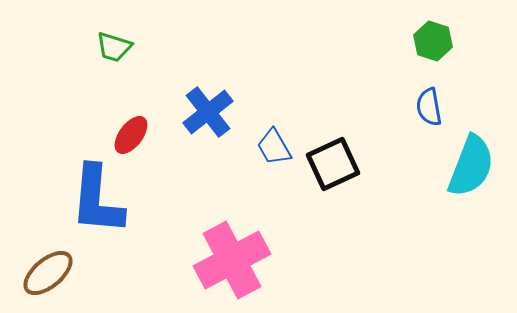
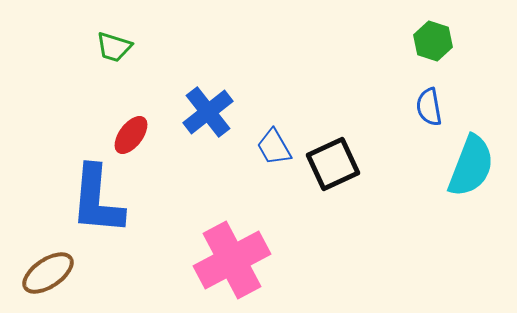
brown ellipse: rotated 6 degrees clockwise
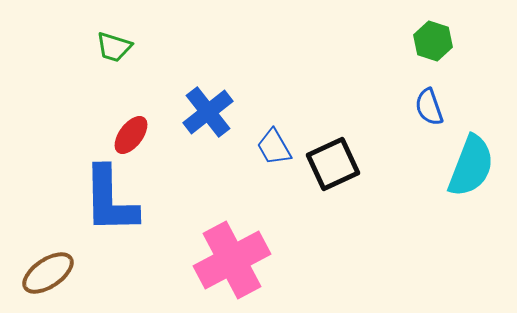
blue semicircle: rotated 9 degrees counterclockwise
blue L-shape: moved 13 px right; rotated 6 degrees counterclockwise
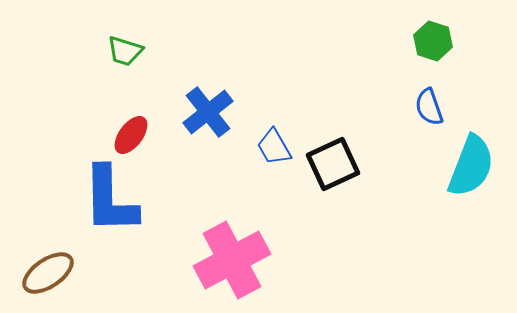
green trapezoid: moved 11 px right, 4 px down
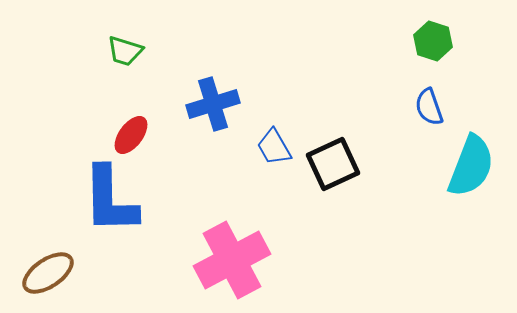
blue cross: moved 5 px right, 8 px up; rotated 21 degrees clockwise
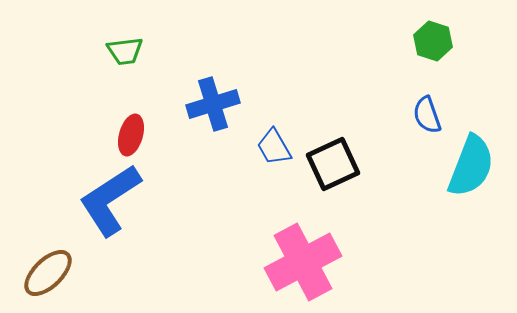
green trapezoid: rotated 24 degrees counterclockwise
blue semicircle: moved 2 px left, 8 px down
red ellipse: rotated 21 degrees counterclockwise
blue L-shape: rotated 58 degrees clockwise
pink cross: moved 71 px right, 2 px down
brown ellipse: rotated 10 degrees counterclockwise
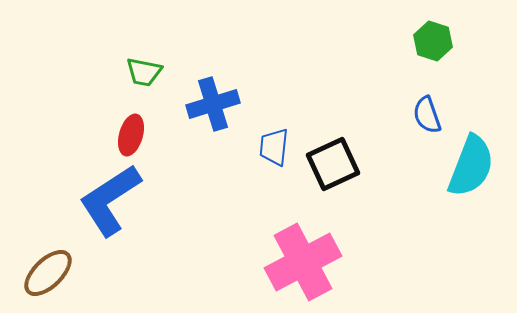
green trapezoid: moved 19 px right, 21 px down; rotated 18 degrees clockwise
blue trapezoid: rotated 36 degrees clockwise
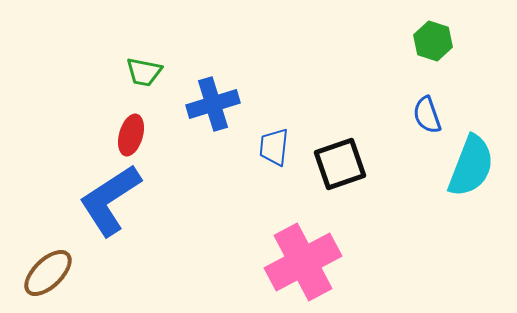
black square: moved 7 px right; rotated 6 degrees clockwise
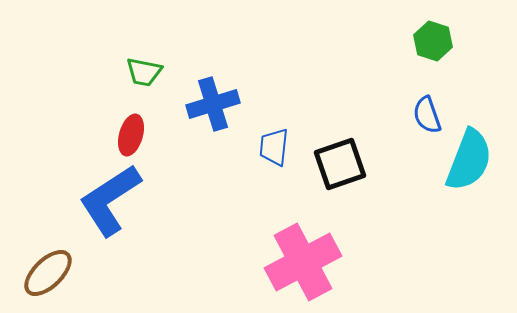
cyan semicircle: moved 2 px left, 6 px up
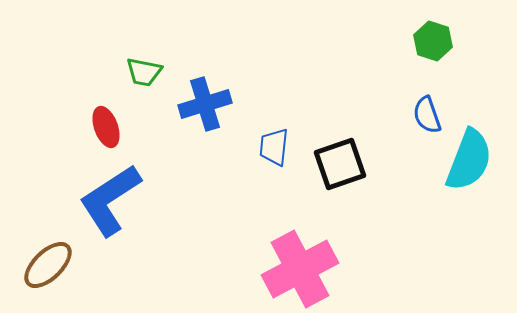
blue cross: moved 8 px left
red ellipse: moved 25 px left, 8 px up; rotated 36 degrees counterclockwise
pink cross: moved 3 px left, 7 px down
brown ellipse: moved 8 px up
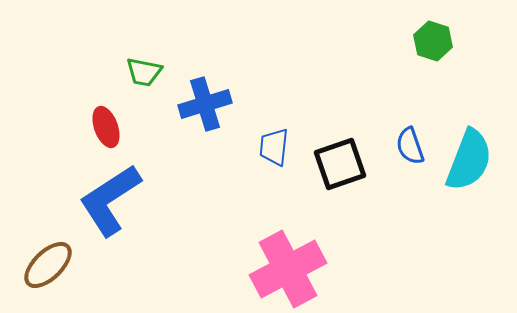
blue semicircle: moved 17 px left, 31 px down
pink cross: moved 12 px left
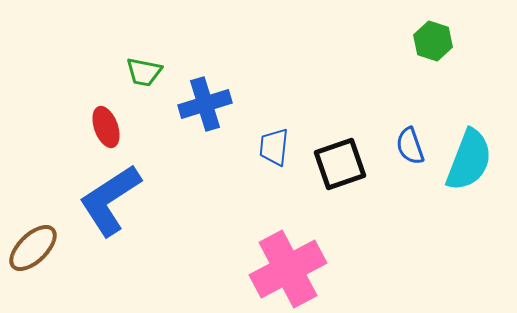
brown ellipse: moved 15 px left, 17 px up
